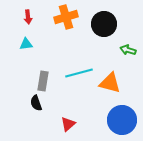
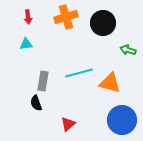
black circle: moved 1 px left, 1 px up
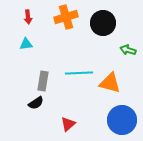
cyan line: rotated 12 degrees clockwise
black semicircle: rotated 105 degrees counterclockwise
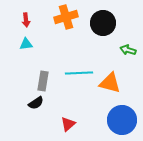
red arrow: moved 2 px left, 3 px down
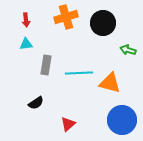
gray rectangle: moved 3 px right, 16 px up
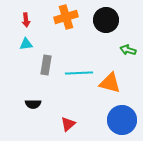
black circle: moved 3 px right, 3 px up
black semicircle: moved 3 px left, 1 px down; rotated 35 degrees clockwise
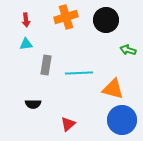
orange triangle: moved 3 px right, 6 px down
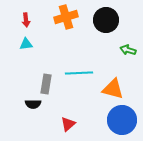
gray rectangle: moved 19 px down
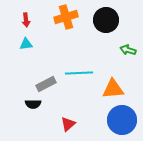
gray rectangle: rotated 54 degrees clockwise
orange triangle: rotated 20 degrees counterclockwise
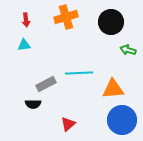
black circle: moved 5 px right, 2 px down
cyan triangle: moved 2 px left, 1 px down
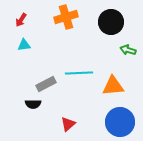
red arrow: moved 5 px left; rotated 40 degrees clockwise
orange triangle: moved 3 px up
blue circle: moved 2 px left, 2 px down
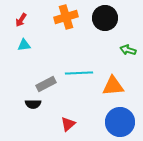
black circle: moved 6 px left, 4 px up
